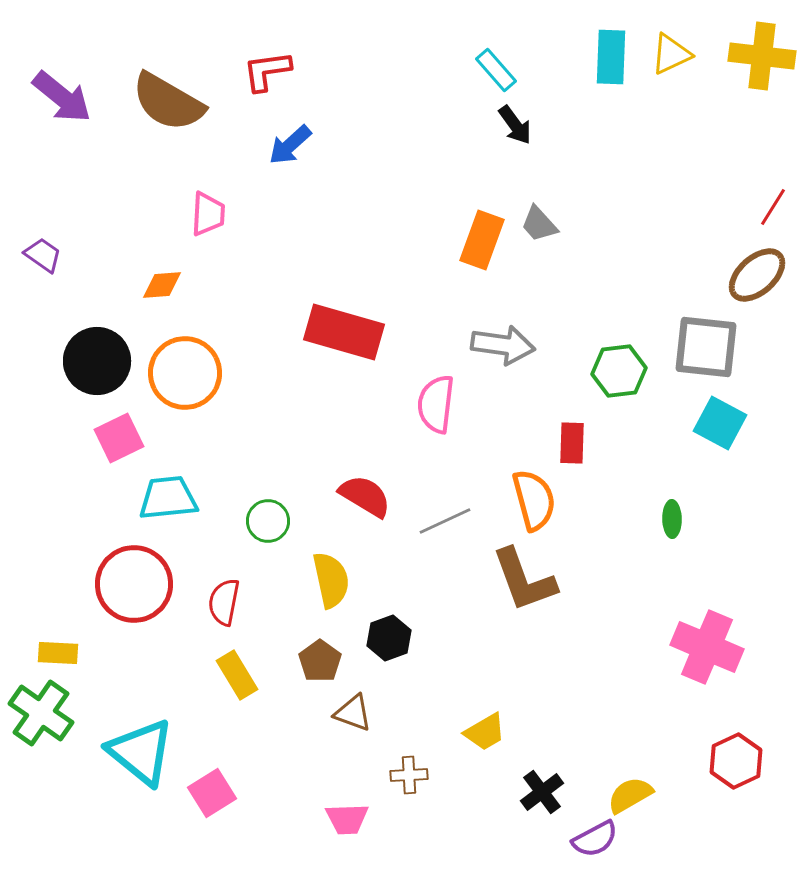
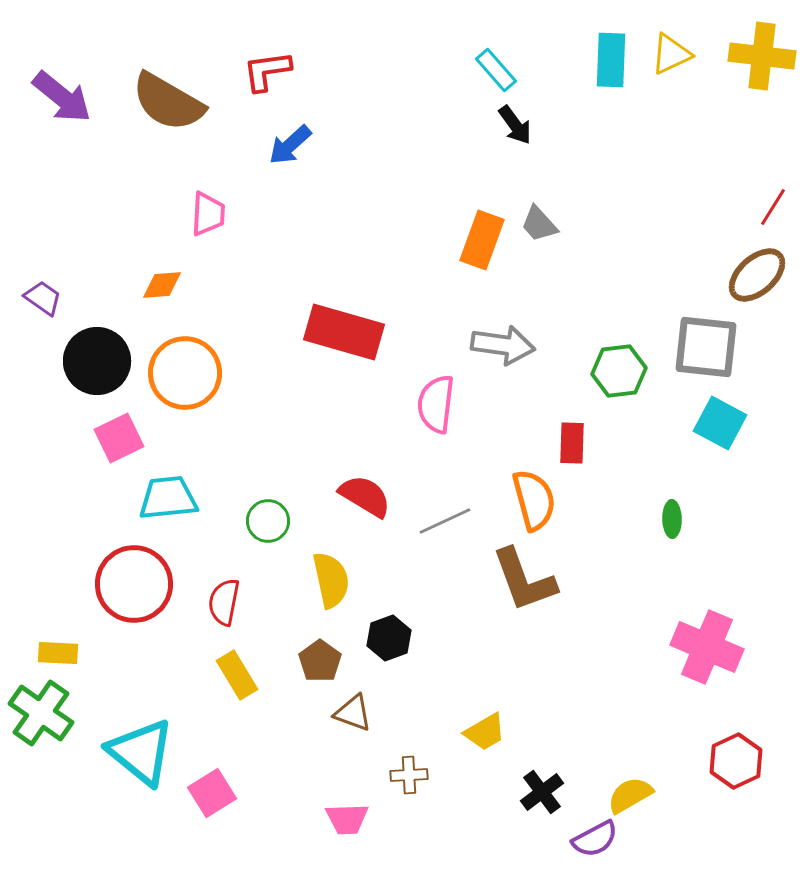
cyan rectangle at (611, 57): moved 3 px down
purple trapezoid at (43, 255): moved 43 px down
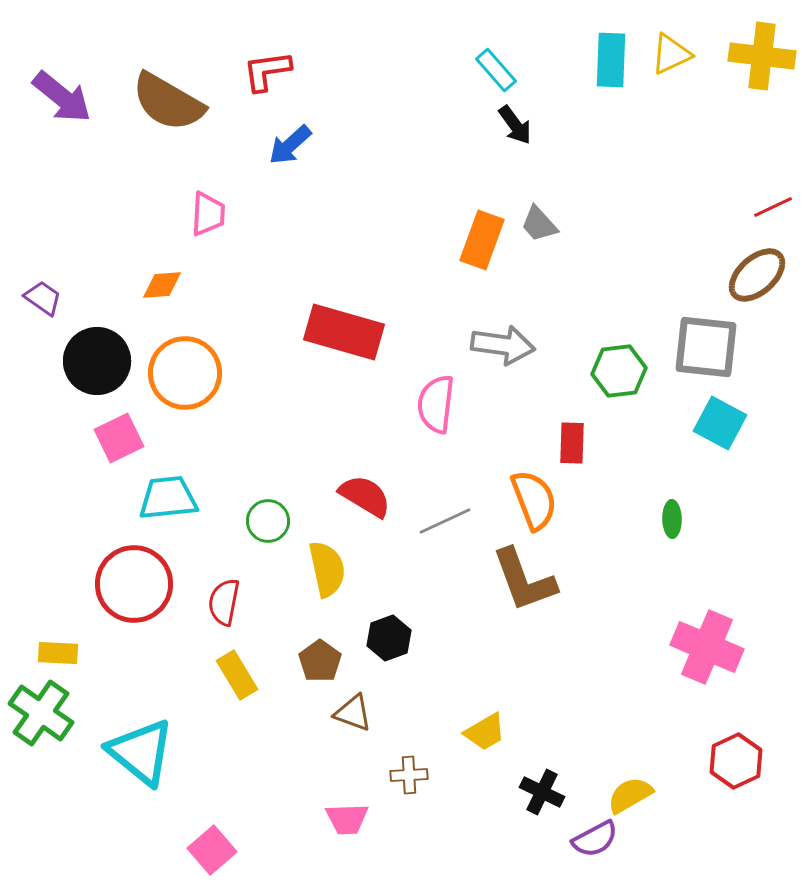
red line at (773, 207): rotated 33 degrees clockwise
orange semicircle at (534, 500): rotated 6 degrees counterclockwise
yellow semicircle at (331, 580): moved 4 px left, 11 px up
black cross at (542, 792): rotated 27 degrees counterclockwise
pink square at (212, 793): moved 57 px down; rotated 9 degrees counterclockwise
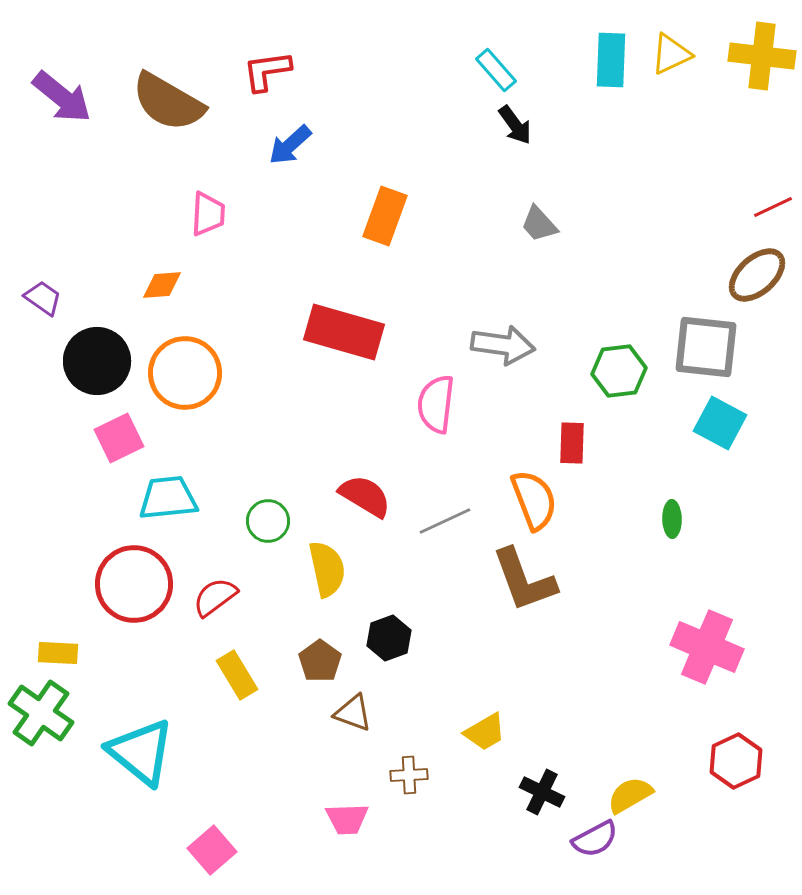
orange rectangle at (482, 240): moved 97 px left, 24 px up
red semicircle at (224, 602): moved 9 px left, 5 px up; rotated 42 degrees clockwise
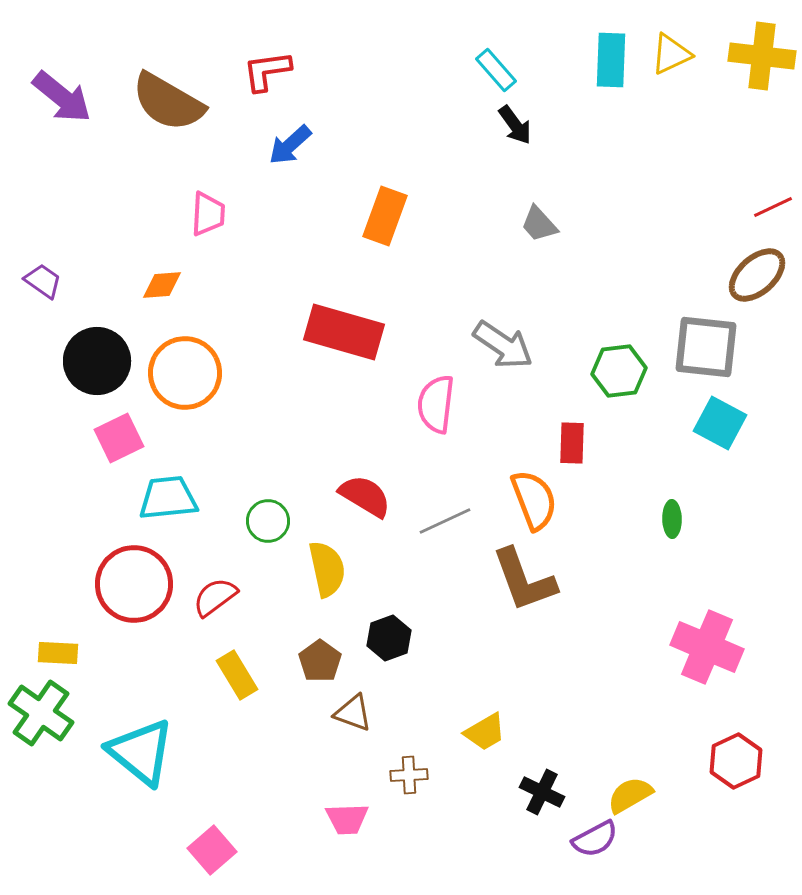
purple trapezoid at (43, 298): moved 17 px up
gray arrow at (503, 345): rotated 26 degrees clockwise
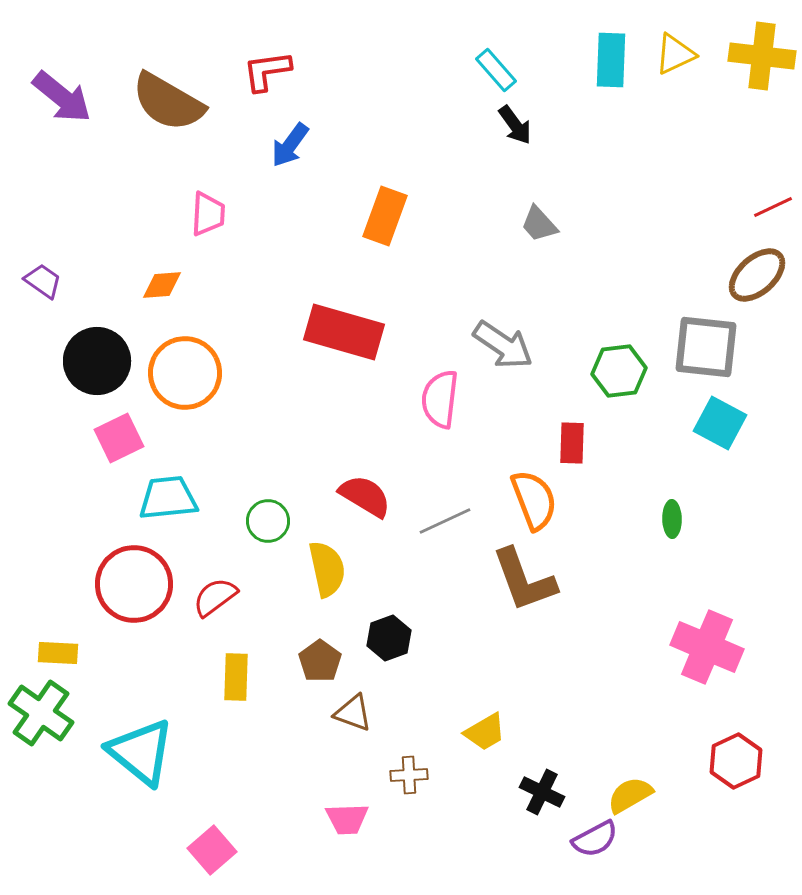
yellow triangle at (671, 54): moved 4 px right
blue arrow at (290, 145): rotated 12 degrees counterclockwise
pink semicircle at (436, 404): moved 4 px right, 5 px up
yellow rectangle at (237, 675): moved 1 px left, 2 px down; rotated 33 degrees clockwise
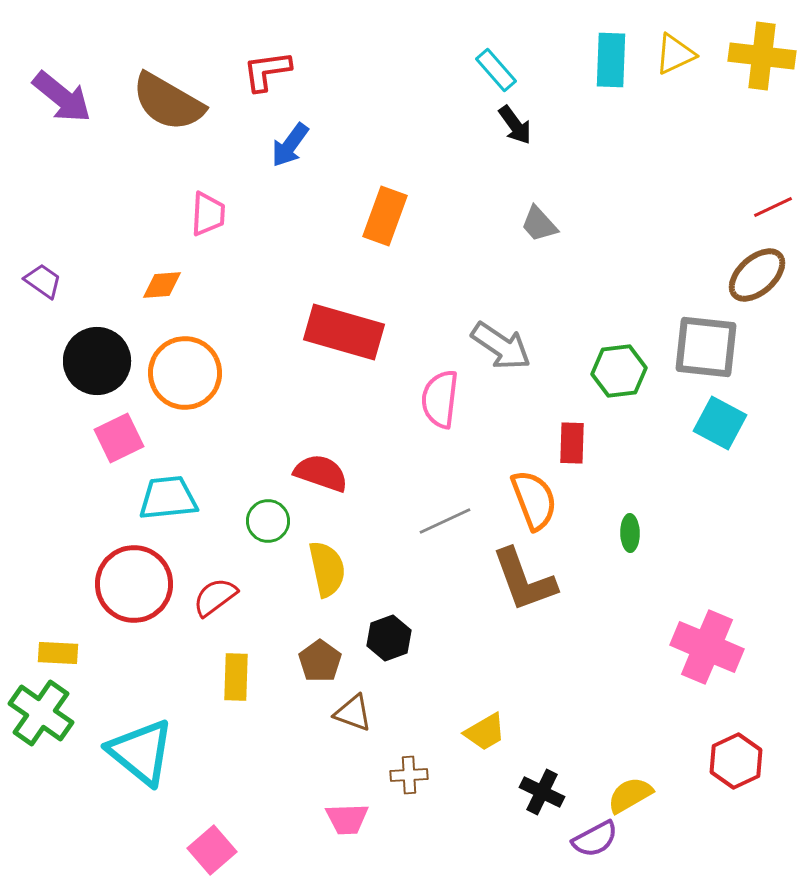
gray arrow at (503, 345): moved 2 px left, 1 px down
red semicircle at (365, 496): moved 44 px left, 23 px up; rotated 12 degrees counterclockwise
green ellipse at (672, 519): moved 42 px left, 14 px down
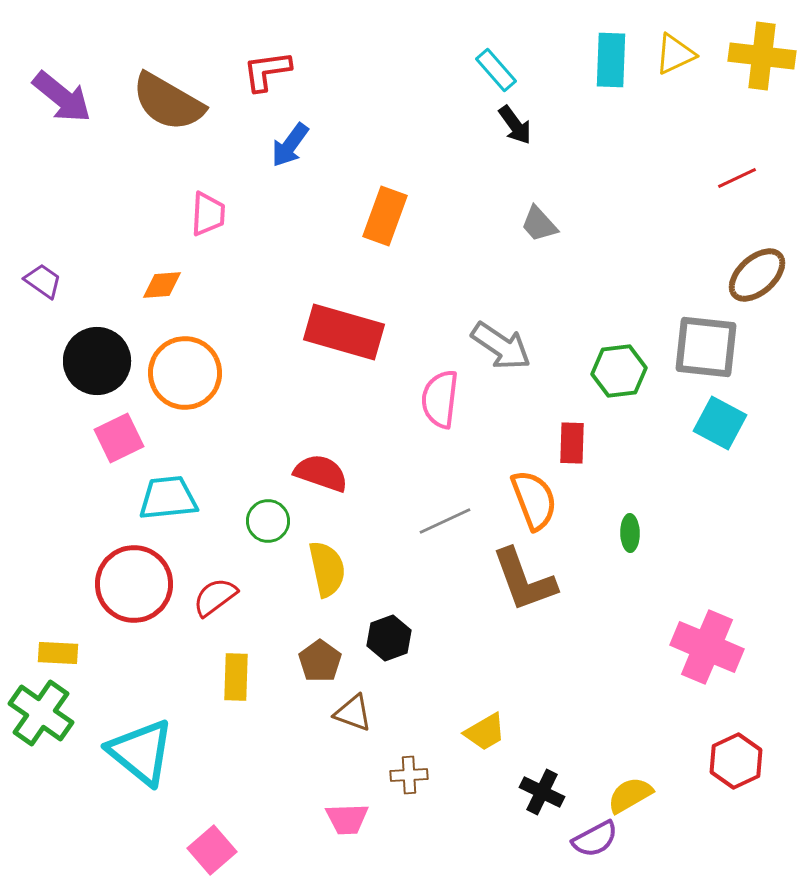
red line at (773, 207): moved 36 px left, 29 px up
